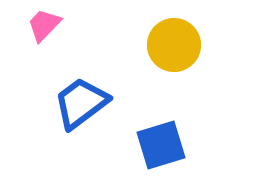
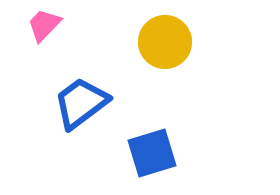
yellow circle: moved 9 px left, 3 px up
blue square: moved 9 px left, 8 px down
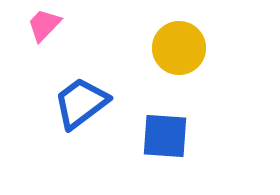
yellow circle: moved 14 px right, 6 px down
blue square: moved 13 px right, 17 px up; rotated 21 degrees clockwise
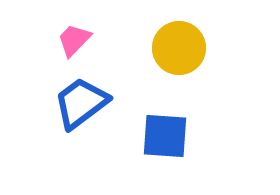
pink trapezoid: moved 30 px right, 15 px down
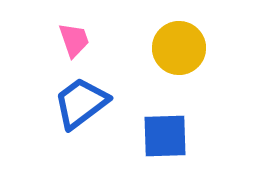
pink trapezoid: rotated 117 degrees clockwise
blue square: rotated 6 degrees counterclockwise
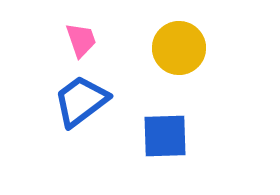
pink trapezoid: moved 7 px right
blue trapezoid: moved 2 px up
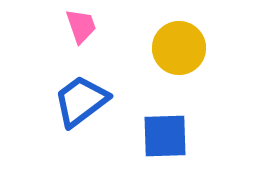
pink trapezoid: moved 14 px up
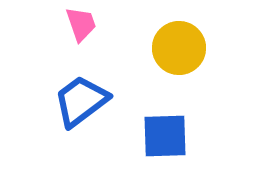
pink trapezoid: moved 2 px up
